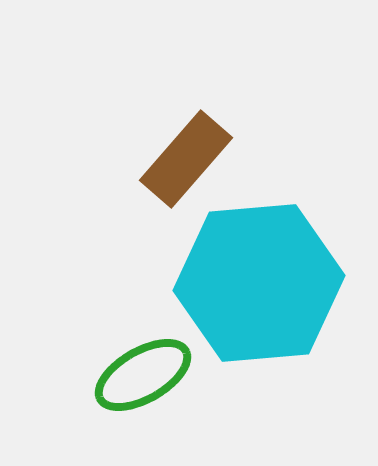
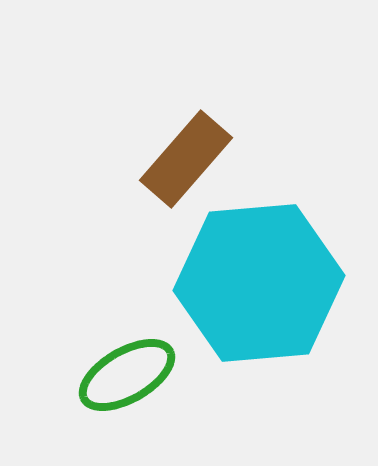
green ellipse: moved 16 px left
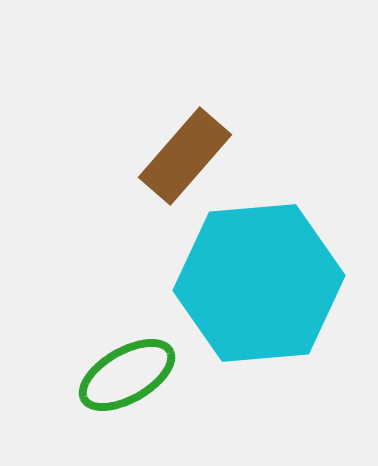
brown rectangle: moved 1 px left, 3 px up
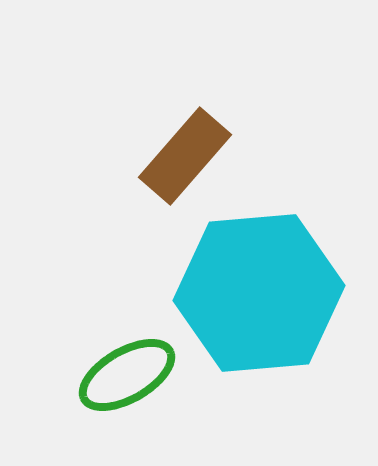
cyan hexagon: moved 10 px down
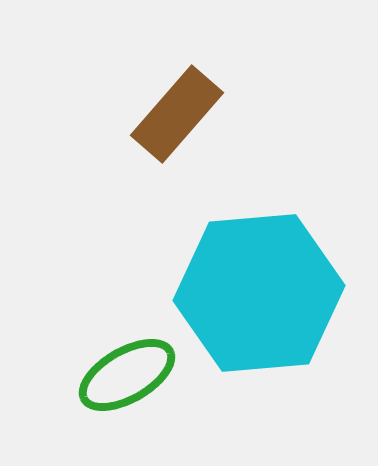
brown rectangle: moved 8 px left, 42 px up
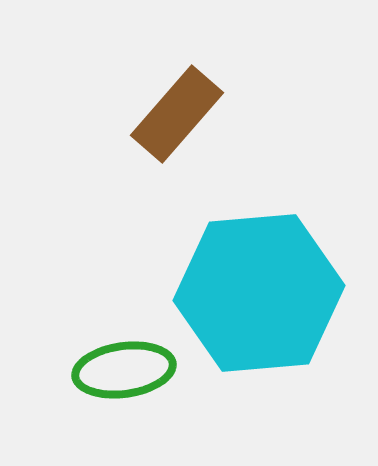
green ellipse: moved 3 px left, 5 px up; rotated 22 degrees clockwise
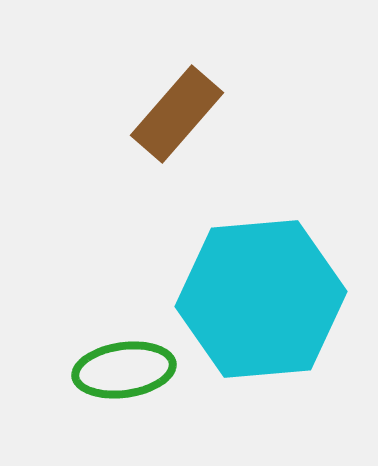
cyan hexagon: moved 2 px right, 6 px down
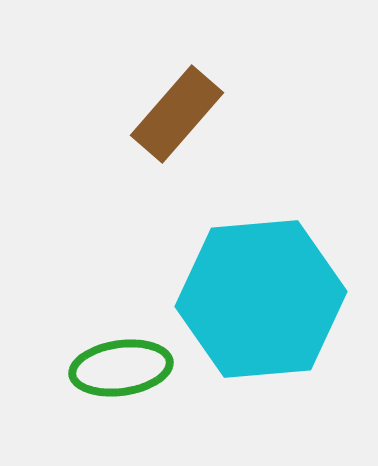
green ellipse: moved 3 px left, 2 px up
